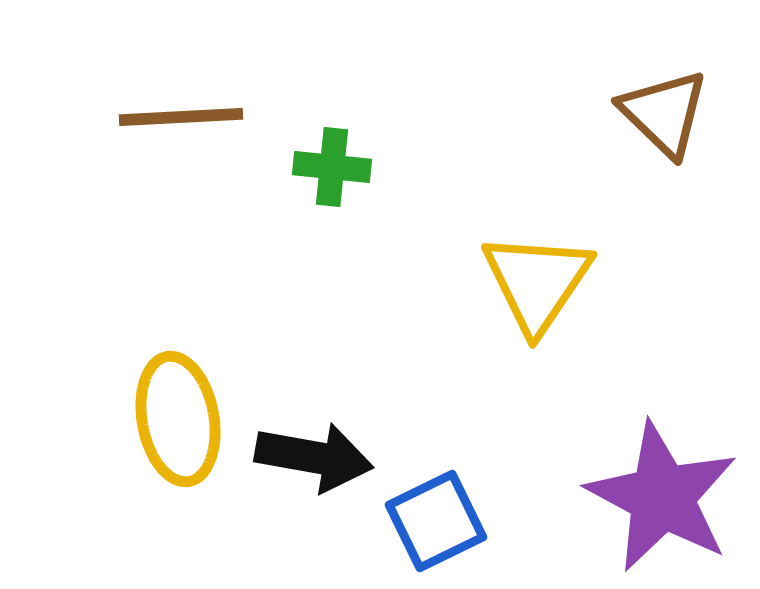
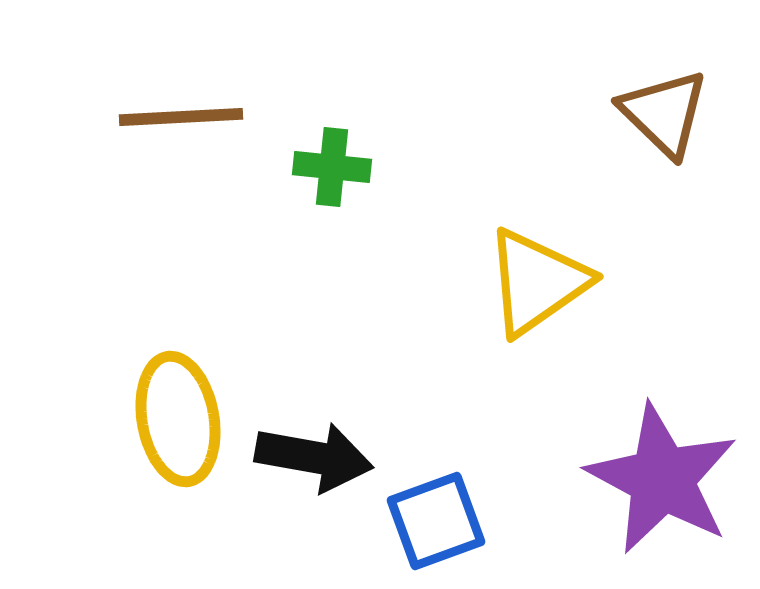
yellow triangle: rotated 21 degrees clockwise
purple star: moved 18 px up
blue square: rotated 6 degrees clockwise
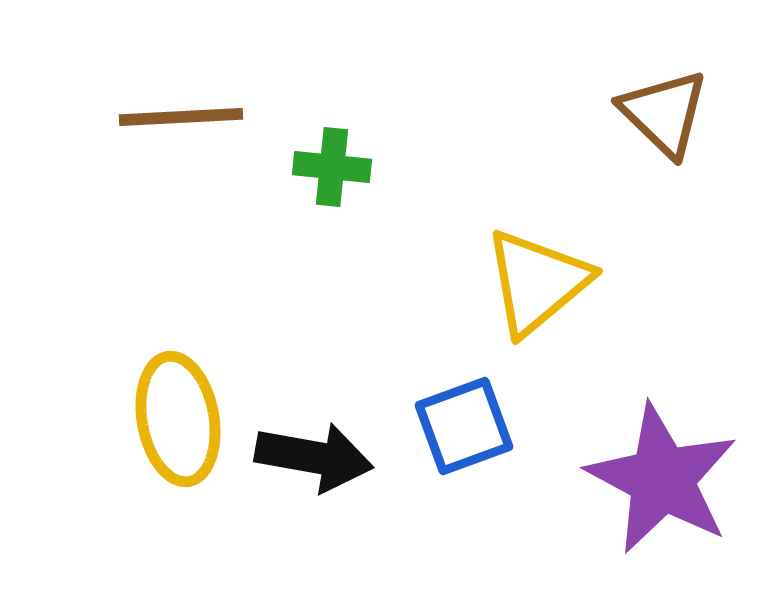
yellow triangle: rotated 5 degrees counterclockwise
blue square: moved 28 px right, 95 px up
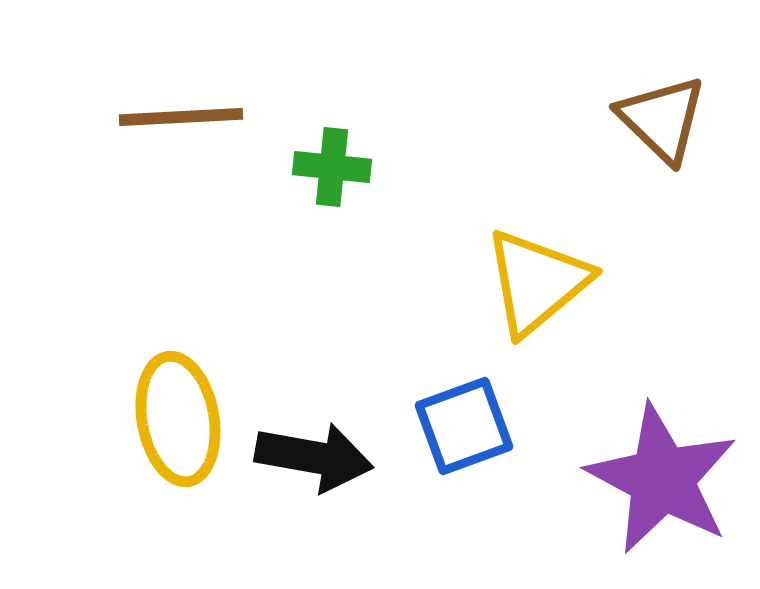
brown triangle: moved 2 px left, 6 px down
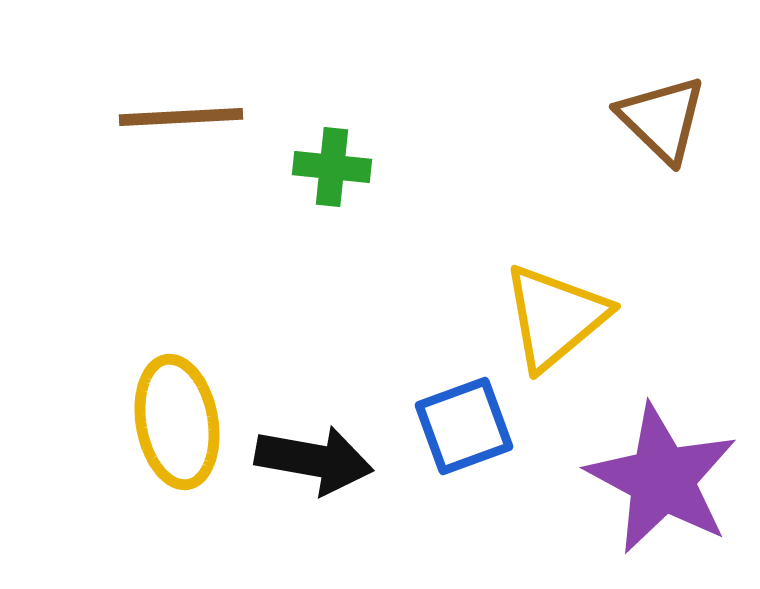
yellow triangle: moved 18 px right, 35 px down
yellow ellipse: moved 1 px left, 3 px down
black arrow: moved 3 px down
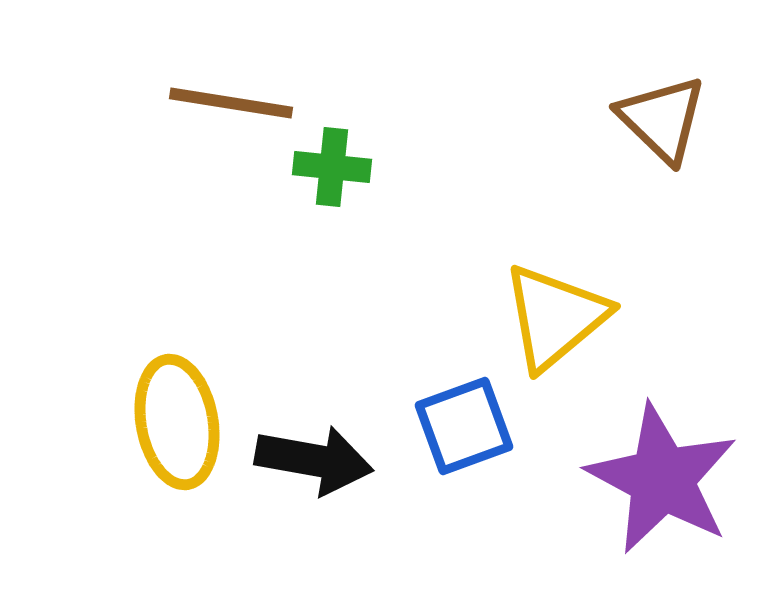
brown line: moved 50 px right, 14 px up; rotated 12 degrees clockwise
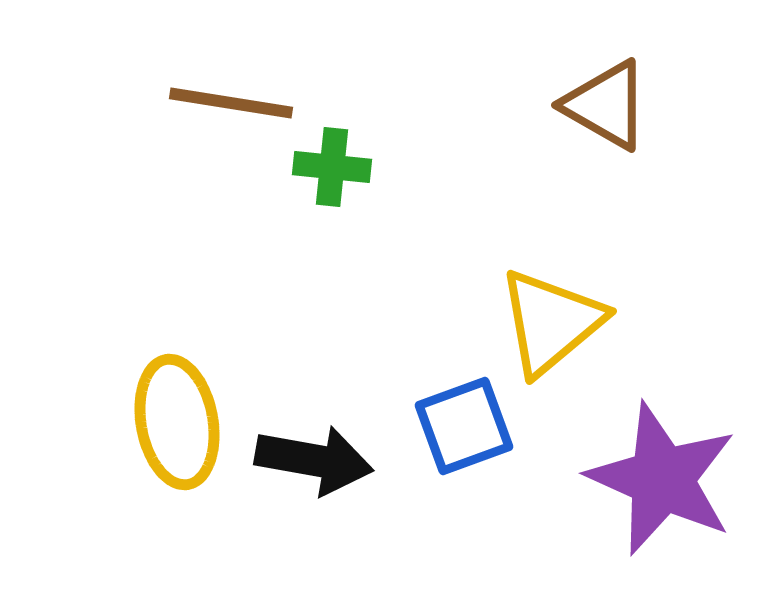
brown triangle: moved 56 px left, 14 px up; rotated 14 degrees counterclockwise
yellow triangle: moved 4 px left, 5 px down
purple star: rotated 4 degrees counterclockwise
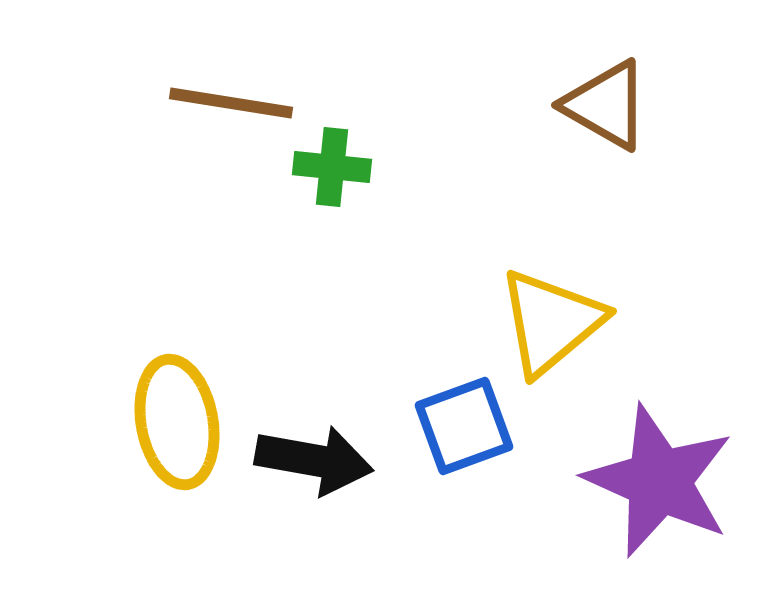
purple star: moved 3 px left, 2 px down
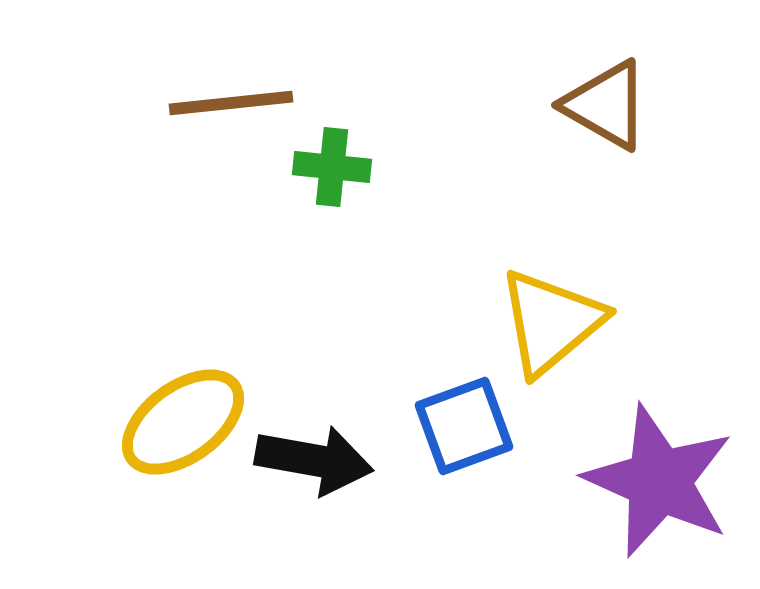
brown line: rotated 15 degrees counterclockwise
yellow ellipse: moved 6 px right; rotated 64 degrees clockwise
